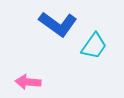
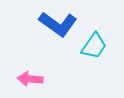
pink arrow: moved 2 px right, 3 px up
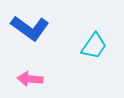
blue L-shape: moved 28 px left, 4 px down
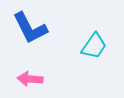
blue L-shape: rotated 27 degrees clockwise
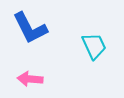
cyan trapezoid: rotated 60 degrees counterclockwise
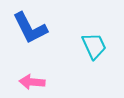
pink arrow: moved 2 px right, 3 px down
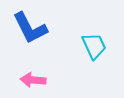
pink arrow: moved 1 px right, 2 px up
